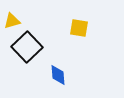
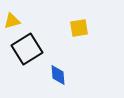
yellow square: rotated 18 degrees counterclockwise
black square: moved 2 px down; rotated 12 degrees clockwise
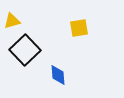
black square: moved 2 px left, 1 px down; rotated 12 degrees counterclockwise
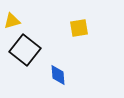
black square: rotated 8 degrees counterclockwise
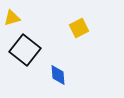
yellow triangle: moved 3 px up
yellow square: rotated 18 degrees counterclockwise
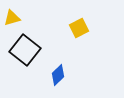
blue diamond: rotated 50 degrees clockwise
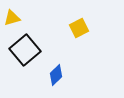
black square: rotated 12 degrees clockwise
blue diamond: moved 2 px left
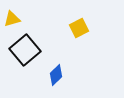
yellow triangle: moved 1 px down
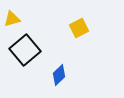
blue diamond: moved 3 px right
